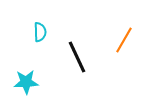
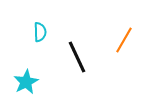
cyan star: rotated 25 degrees counterclockwise
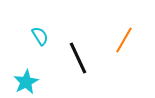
cyan semicircle: moved 4 px down; rotated 30 degrees counterclockwise
black line: moved 1 px right, 1 px down
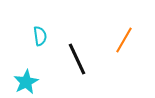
cyan semicircle: rotated 24 degrees clockwise
black line: moved 1 px left, 1 px down
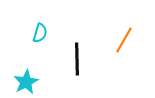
cyan semicircle: moved 3 px up; rotated 24 degrees clockwise
black line: rotated 24 degrees clockwise
